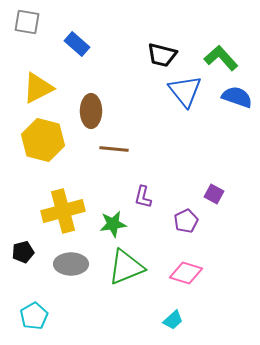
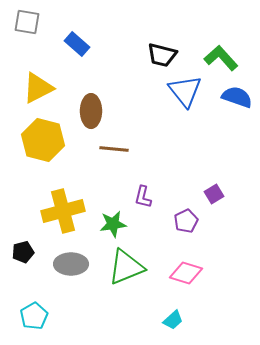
purple square: rotated 30 degrees clockwise
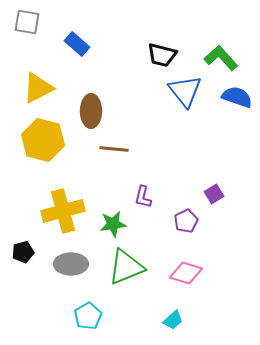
cyan pentagon: moved 54 px right
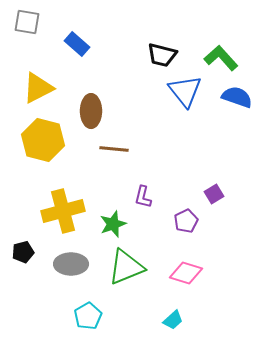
green star: rotated 12 degrees counterclockwise
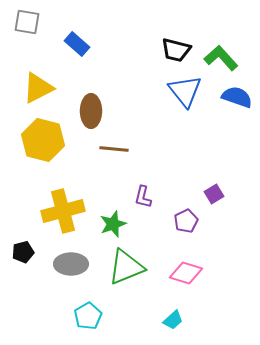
black trapezoid: moved 14 px right, 5 px up
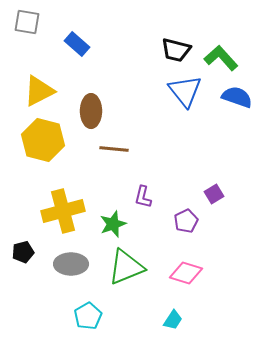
yellow triangle: moved 1 px right, 3 px down
cyan trapezoid: rotated 15 degrees counterclockwise
